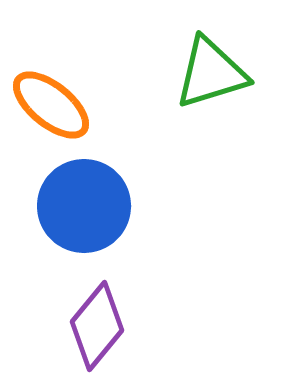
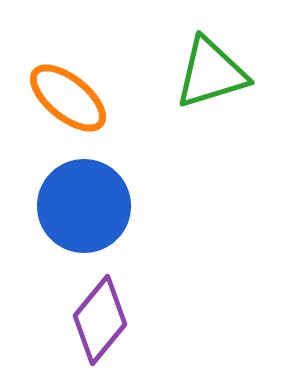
orange ellipse: moved 17 px right, 7 px up
purple diamond: moved 3 px right, 6 px up
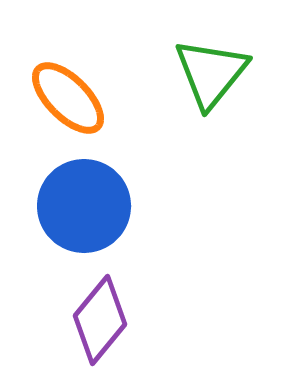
green triangle: rotated 34 degrees counterclockwise
orange ellipse: rotated 6 degrees clockwise
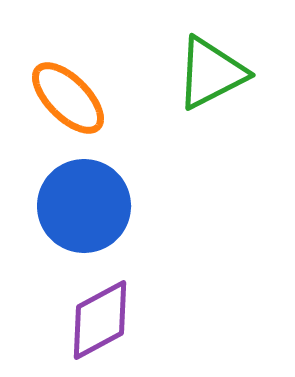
green triangle: rotated 24 degrees clockwise
purple diamond: rotated 22 degrees clockwise
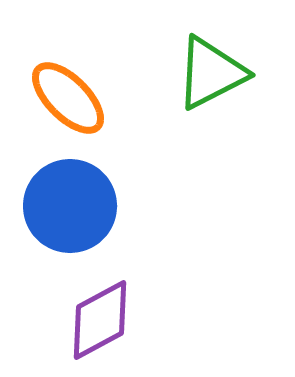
blue circle: moved 14 px left
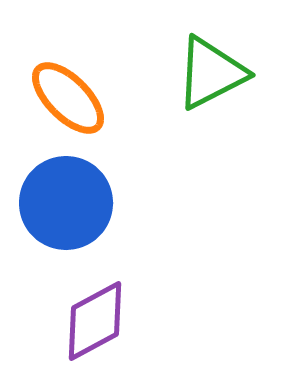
blue circle: moved 4 px left, 3 px up
purple diamond: moved 5 px left, 1 px down
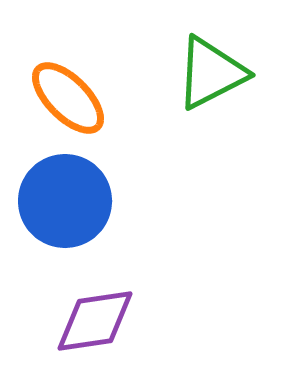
blue circle: moved 1 px left, 2 px up
purple diamond: rotated 20 degrees clockwise
